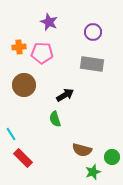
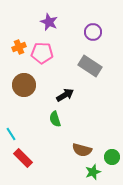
orange cross: rotated 16 degrees counterclockwise
gray rectangle: moved 2 px left, 2 px down; rotated 25 degrees clockwise
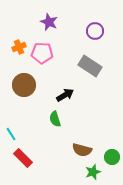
purple circle: moved 2 px right, 1 px up
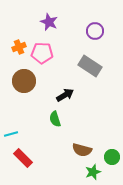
brown circle: moved 4 px up
cyan line: rotated 72 degrees counterclockwise
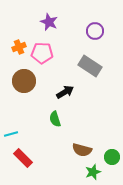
black arrow: moved 3 px up
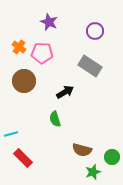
orange cross: rotated 32 degrees counterclockwise
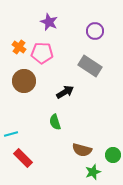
green semicircle: moved 3 px down
green circle: moved 1 px right, 2 px up
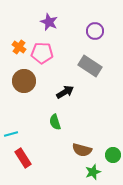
red rectangle: rotated 12 degrees clockwise
